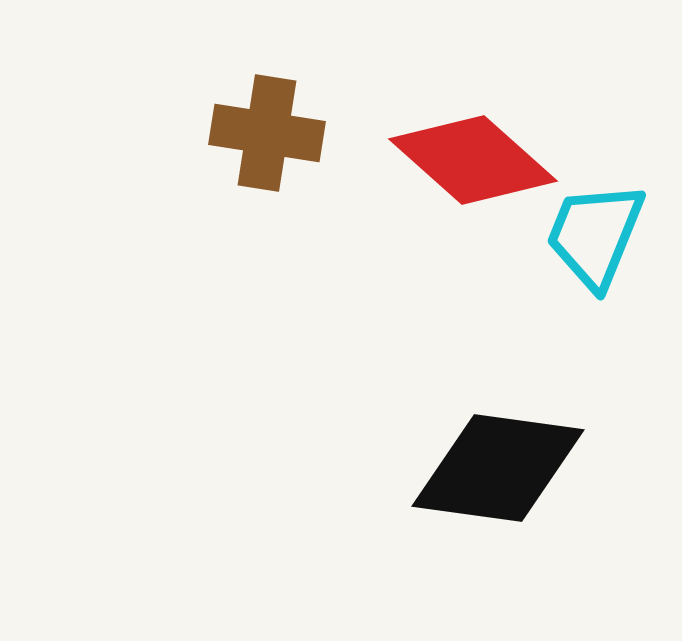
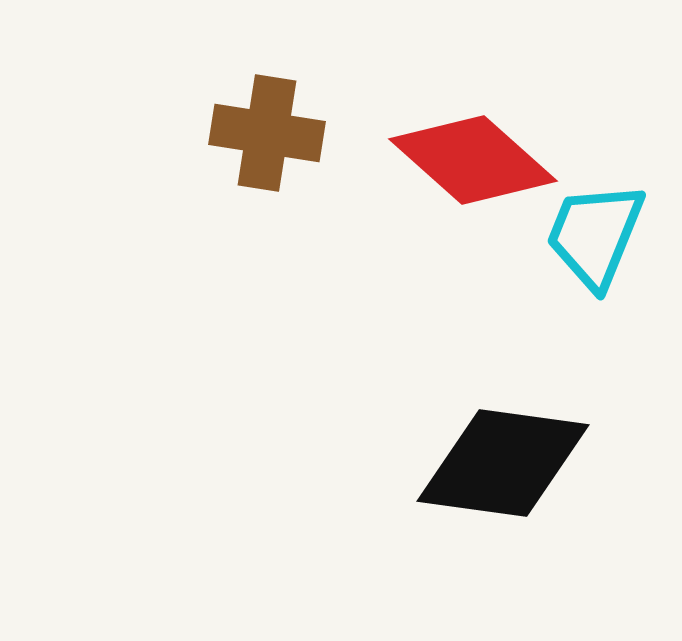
black diamond: moved 5 px right, 5 px up
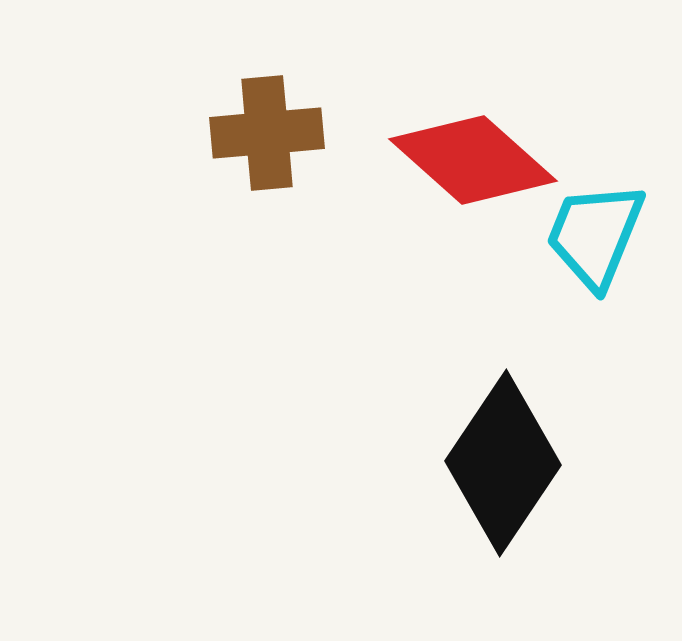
brown cross: rotated 14 degrees counterclockwise
black diamond: rotated 64 degrees counterclockwise
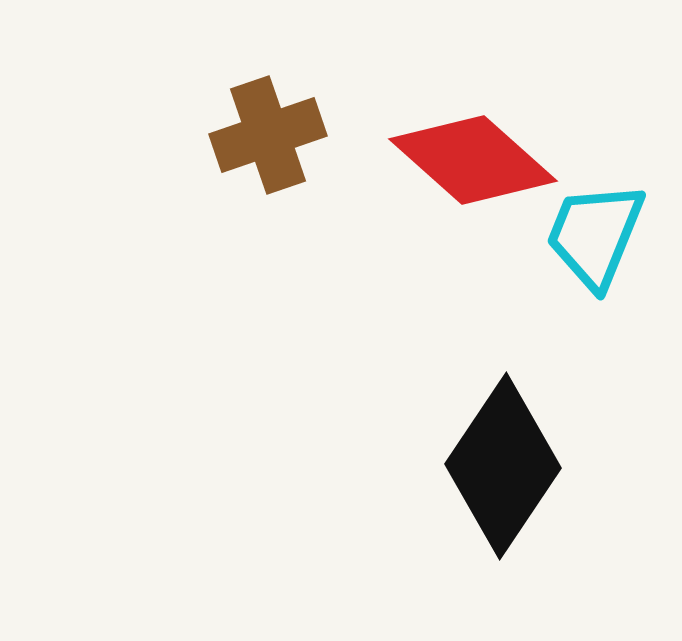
brown cross: moved 1 px right, 2 px down; rotated 14 degrees counterclockwise
black diamond: moved 3 px down
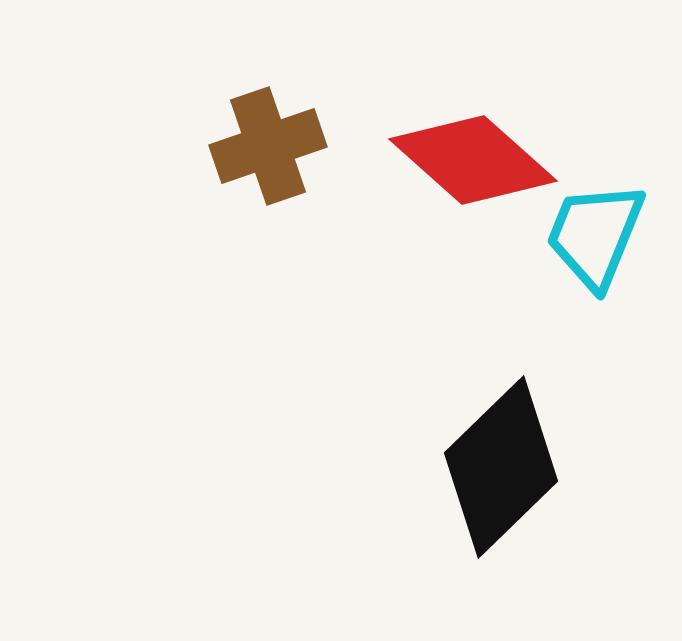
brown cross: moved 11 px down
black diamond: moved 2 px left, 1 px down; rotated 12 degrees clockwise
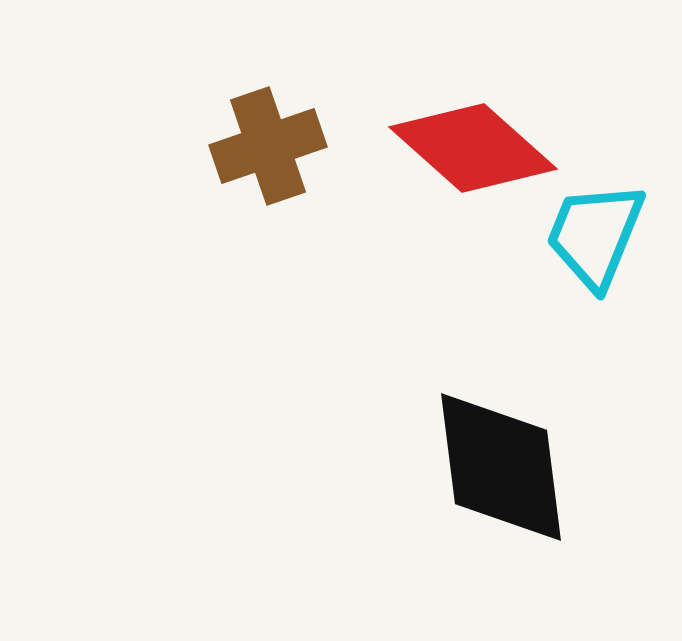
red diamond: moved 12 px up
black diamond: rotated 53 degrees counterclockwise
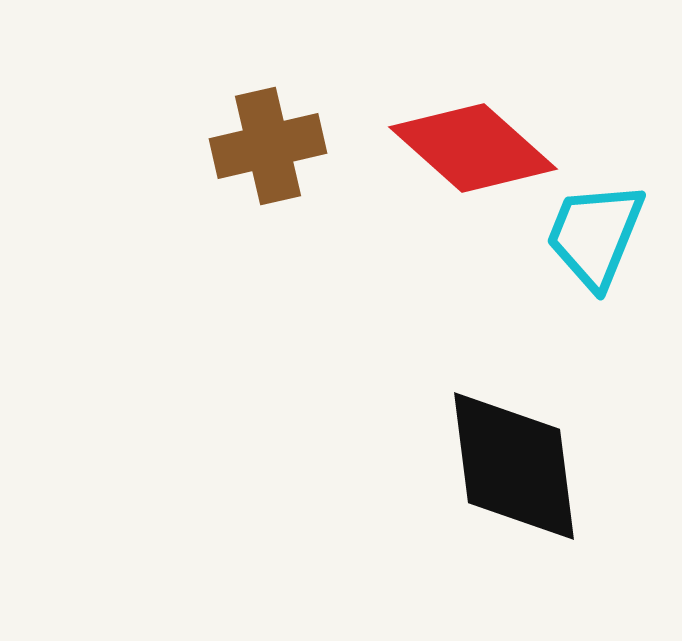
brown cross: rotated 6 degrees clockwise
black diamond: moved 13 px right, 1 px up
